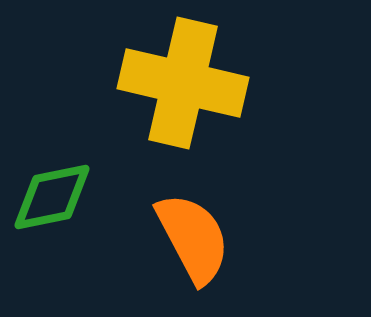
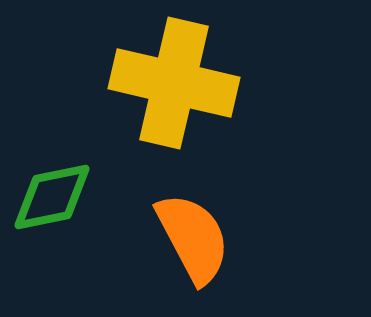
yellow cross: moved 9 px left
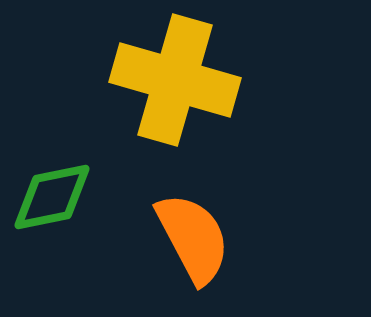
yellow cross: moved 1 px right, 3 px up; rotated 3 degrees clockwise
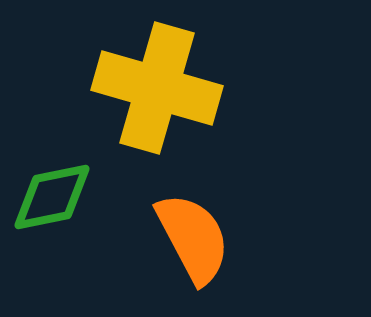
yellow cross: moved 18 px left, 8 px down
